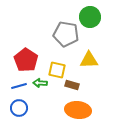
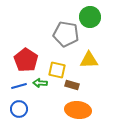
blue circle: moved 1 px down
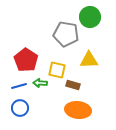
brown rectangle: moved 1 px right
blue circle: moved 1 px right, 1 px up
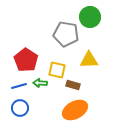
orange ellipse: moved 3 px left; rotated 35 degrees counterclockwise
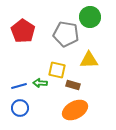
red pentagon: moved 3 px left, 29 px up
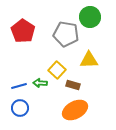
yellow square: rotated 30 degrees clockwise
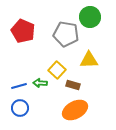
red pentagon: rotated 10 degrees counterclockwise
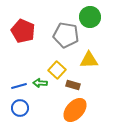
gray pentagon: moved 1 px down
orange ellipse: rotated 20 degrees counterclockwise
